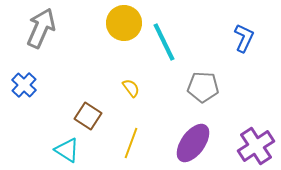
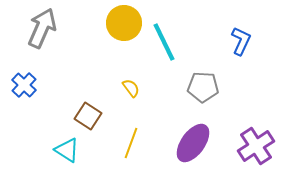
gray arrow: moved 1 px right
blue L-shape: moved 3 px left, 3 px down
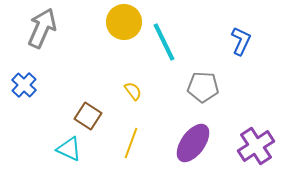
yellow circle: moved 1 px up
yellow semicircle: moved 2 px right, 3 px down
cyan triangle: moved 2 px right, 1 px up; rotated 8 degrees counterclockwise
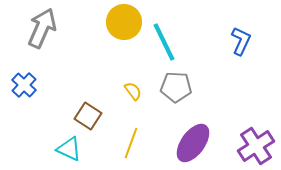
gray pentagon: moved 27 px left
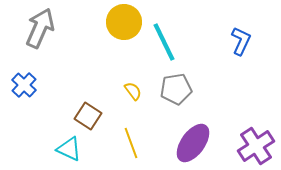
gray arrow: moved 2 px left
gray pentagon: moved 2 px down; rotated 12 degrees counterclockwise
yellow line: rotated 40 degrees counterclockwise
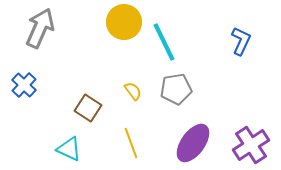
brown square: moved 8 px up
purple cross: moved 5 px left, 1 px up
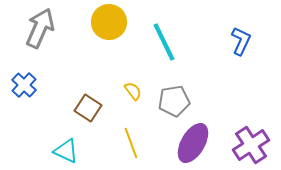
yellow circle: moved 15 px left
gray pentagon: moved 2 px left, 12 px down
purple ellipse: rotated 6 degrees counterclockwise
cyan triangle: moved 3 px left, 2 px down
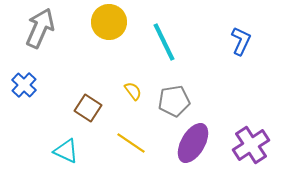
yellow line: rotated 36 degrees counterclockwise
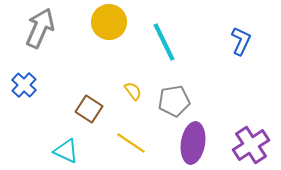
brown square: moved 1 px right, 1 px down
purple ellipse: rotated 21 degrees counterclockwise
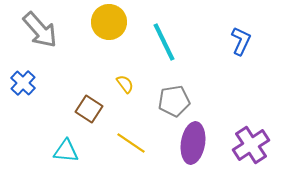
gray arrow: moved 2 px down; rotated 114 degrees clockwise
blue cross: moved 1 px left, 2 px up
yellow semicircle: moved 8 px left, 7 px up
cyan triangle: rotated 20 degrees counterclockwise
